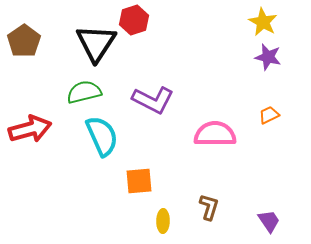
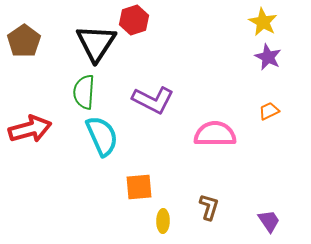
purple star: rotated 12 degrees clockwise
green semicircle: rotated 72 degrees counterclockwise
orange trapezoid: moved 4 px up
orange square: moved 6 px down
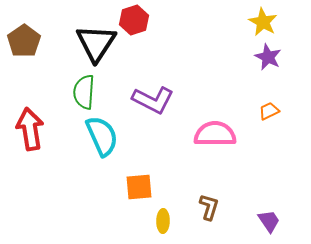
red arrow: rotated 84 degrees counterclockwise
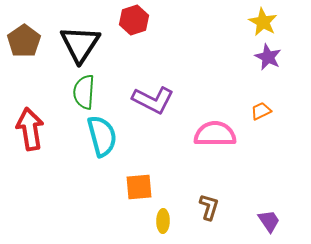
black triangle: moved 16 px left, 1 px down
orange trapezoid: moved 8 px left
cyan semicircle: rotated 9 degrees clockwise
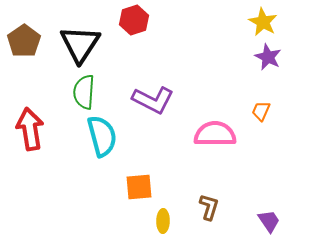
orange trapezoid: rotated 40 degrees counterclockwise
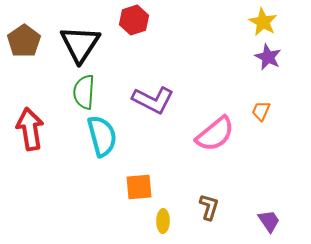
pink semicircle: rotated 141 degrees clockwise
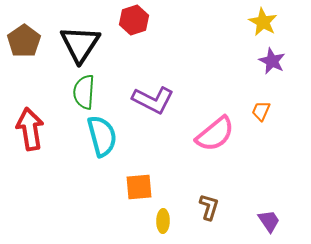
purple star: moved 4 px right, 4 px down
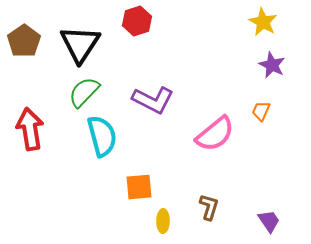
red hexagon: moved 3 px right, 1 px down
purple star: moved 4 px down
green semicircle: rotated 40 degrees clockwise
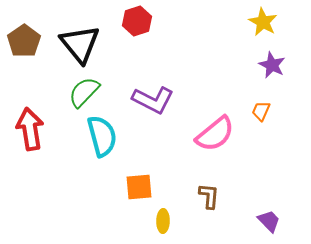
black triangle: rotated 12 degrees counterclockwise
brown L-shape: moved 11 px up; rotated 12 degrees counterclockwise
purple trapezoid: rotated 10 degrees counterclockwise
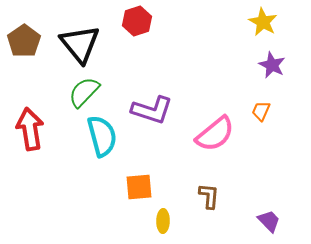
purple L-shape: moved 1 px left, 10 px down; rotated 9 degrees counterclockwise
